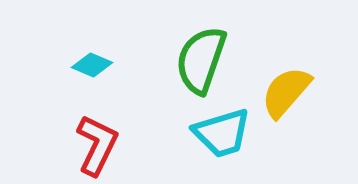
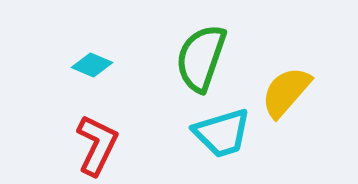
green semicircle: moved 2 px up
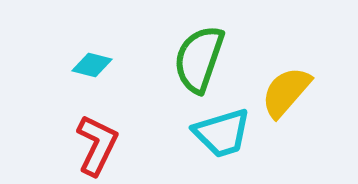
green semicircle: moved 2 px left, 1 px down
cyan diamond: rotated 9 degrees counterclockwise
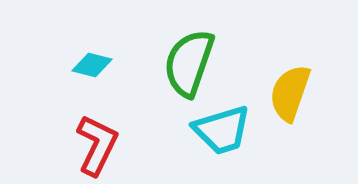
green semicircle: moved 10 px left, 4 px down
yellow semicircle: moved 4 px right, 1 px down; rotated 22 degrees counterclockwise
cyan trapezoid: moved 3 px up
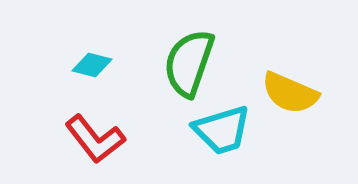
yellow semicircle: rotated 86 degrees counterclockwise
red L-shape: moved 2 px left, 6 px up; rotated 116 degrees clockwise
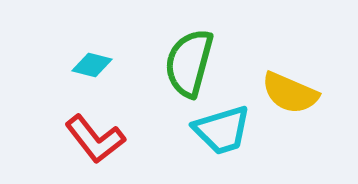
green semicircle: rotated 4 degrees counterclockwise
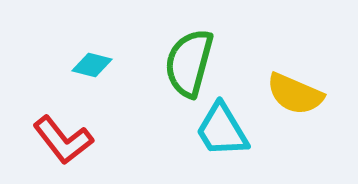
yellow semicircle: moved 5 px right, 1 px down
cyan trapezoid: rotated 76 degrees clockwise
red L-shape: moved 32 px left, 1 px down
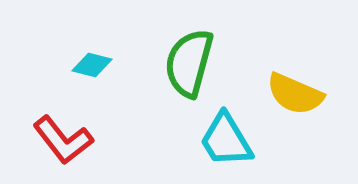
cyan trapezoid: moved 4 px right, 10 px down
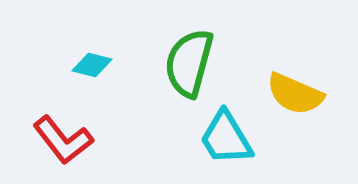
cyan trapezoid: moved 2 px up
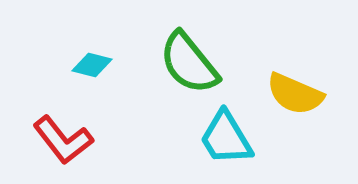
green semicircle: rotated 54 degrees counterclockwise
